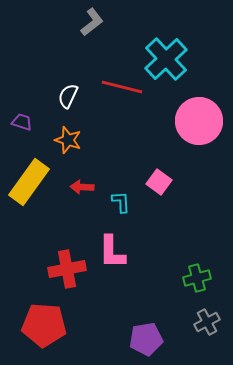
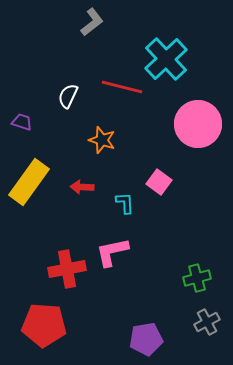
pink circle: moved 1 px left, 3 px down
orange star: moved 34 px right
cyan L-shape: moved 4 px right, 1 px down
pink L-shape: rotated 78 degrees clockwise
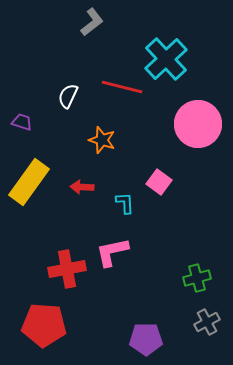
purple pentagon: rotated 8 degrees clockwise
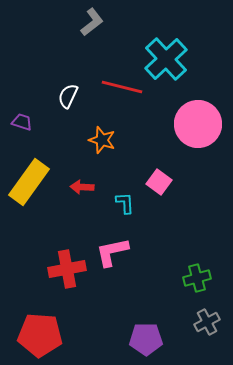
red pentagon: moved 4 px left, 10 px down
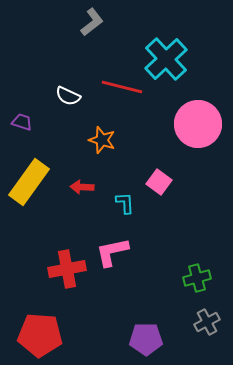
white semicircle: rotated 90 degrees counterclockwise
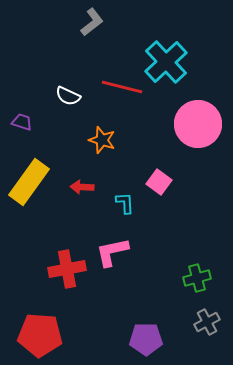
cyan cross: moved 3 px down
